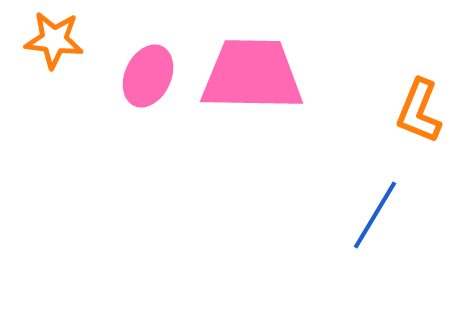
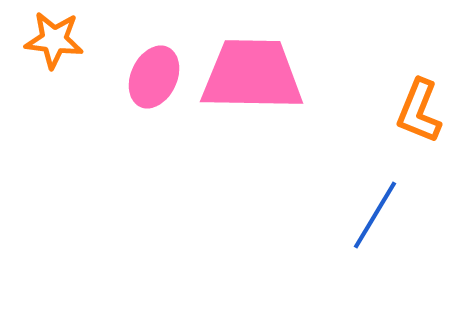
pink ellipse: moved 6 px right, 1 px down
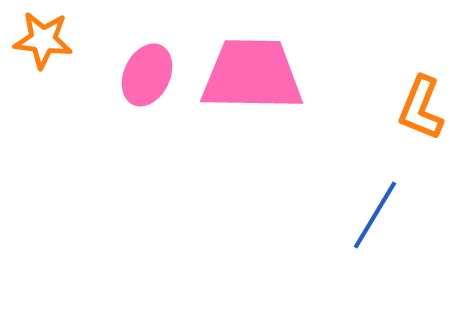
orange star: moved 11 px left
pink ellipse: moved 7 px left, 2 px up
orange L-shape: moved 2 px right, 3 px up
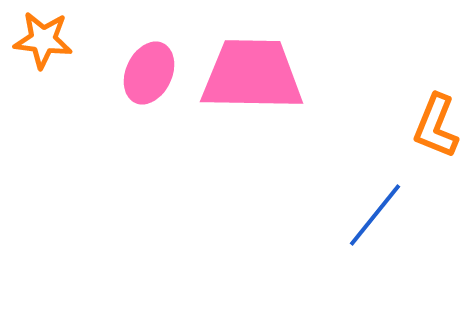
pink ellipse: moved 2 px right, 2 px up
orange L-shape: moved 15 px right, 18 px down
blue line: rotated 8 degrees clockwise
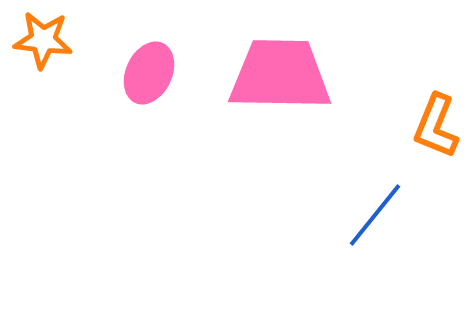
pink trapezoid: moved 28 px right
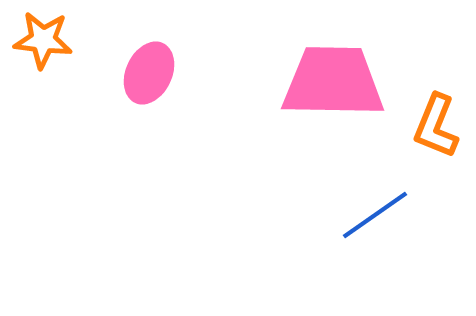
pink trapezoid: moved 53 px right, 7 px down
blue line: rotated 16 degrees clockwise
